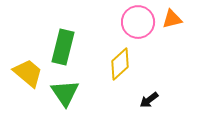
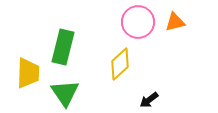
orange triangle: moved 3 px right, 3 px down
yellow trapezoid: rotated 52 degrees clockwise
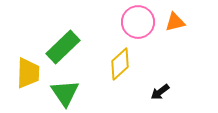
green rectangle: rotated 32 degrees clockwise
black arrow: moved 11 px right, 8 px up
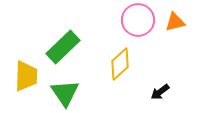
pink circle: moved 2 px up
yellow trapezoid: moved 2 px left, 3 px down
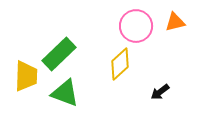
pink circle: moved 2 px left, 6 px down
green rectangle: moved 4 px left, 7 px down
green triangle: rotated 36 degrees counterclockwise
